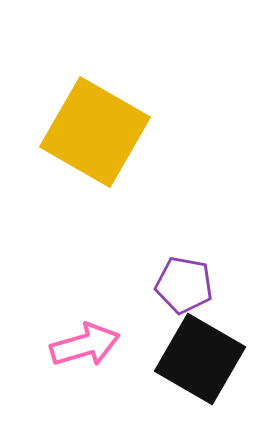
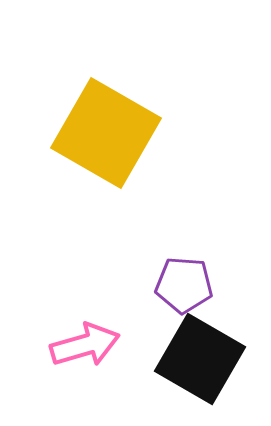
yellow square: moved 11 px right, 1 px down
purple pentagon: rotated 6 degrees counterclockwise
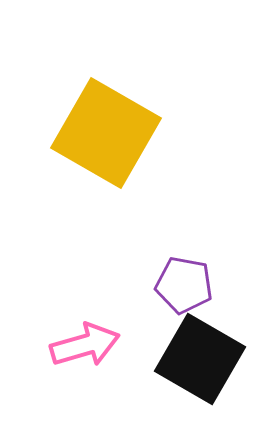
purple pentagon: rotated 6 degrees clockwise
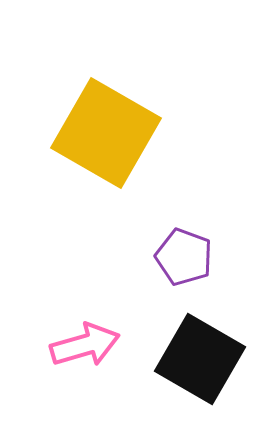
purple pentagon: moved 28 px up; rotated 10 degrees clockwise
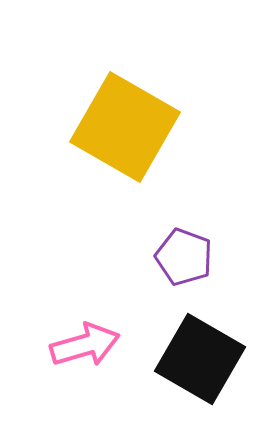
yellow square: moved 19 px right, 6 px up
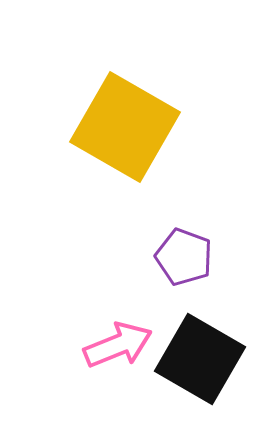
pink arrow: moved 33 px right; rotated 6 degrees counterclockwise
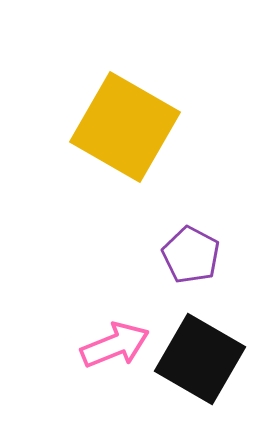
purple pentagon: moved 7 px right, 2 px up; rotated 8 degrees clockwise
pink arrow: moved 3 px left
